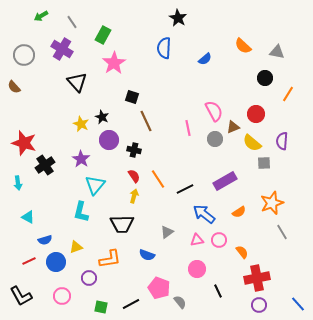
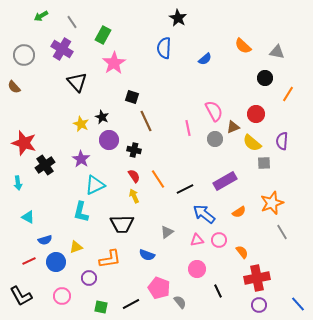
cyan triangle at (95, 185): rotated 25 degrees clockwise
yellow arrow at (134, 196): rotated 40 degrees counterclockwise
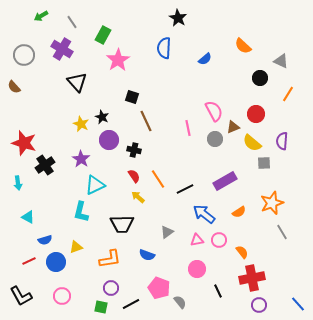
gray triangle at (277, 52): moved 4 px right, 9 px down; rotated 14 degrees clockwise
pink star at (114, 63): moved 4 px right, 3 px up
black circle at (265, 78): moved 5 px left
yellow arrow at (134, 196): moved 4 px right, 1 px down; rotated 24 degrees counterclockwise
purple circle at (89, 278): moved 22 px right, 10 px down
red cross at (257, 278): moved 5 px left
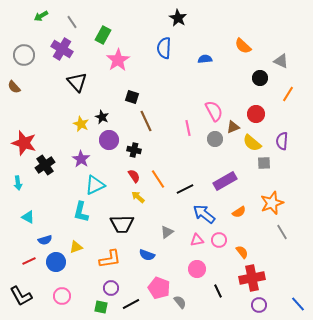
blue semicircle at (205, 59): rotated 144 degrees counterclockwise
